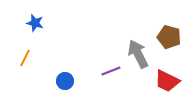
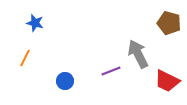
brown pentagon: moved 14 px up
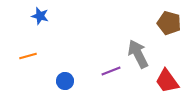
blue star: moved 5 px right, 7 px up
orange line: moved 3 px right, 2 px up; rotated 48 degrees clockwise
red trapezoid: rotated 28 degrees clockwise
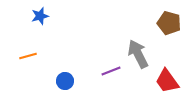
blue star: rotated 30 degrees counterclockwise
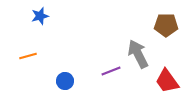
brown pentagon: moved 3 px left, 2 px down; rotated 15 degrees counterclockwise
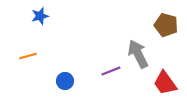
brown pentagon: rotated 15 degrees clockwise
red trapezoid: moved 2 px left, 2 px down
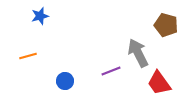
gray arrow: moved 1 px up
red trapezoid: moved 6 px left
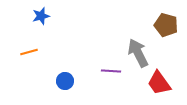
blue star: moved 1 px right
orange line: moved 1 px right, 4 px up
purple line: rotated 24 degrees clockwise
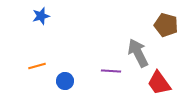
orange line: moved 8 px right, 14 px down
